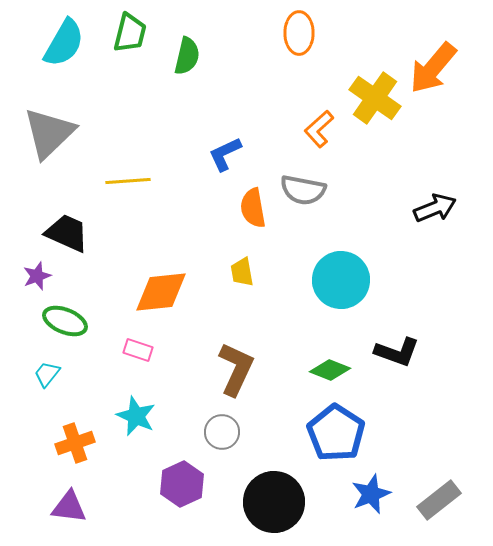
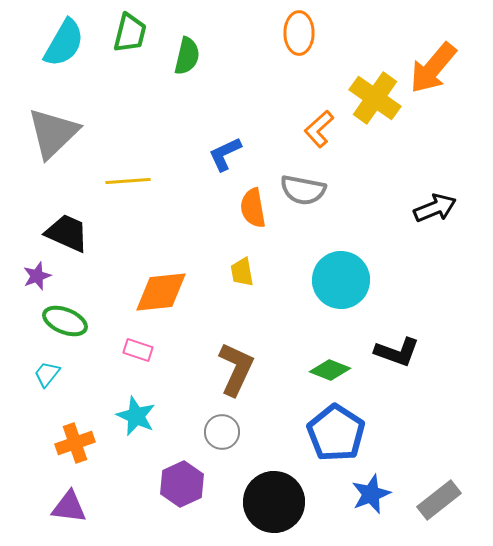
gray triangle: moved 4 px right
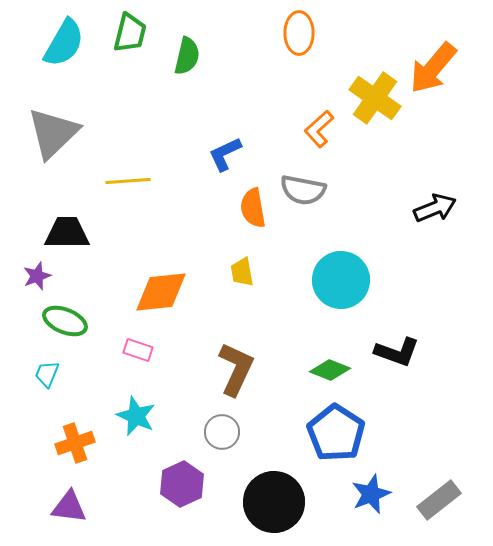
black trapezoid: rotated 24 degrees counterclockwise
cyan trapezoid: rotated 16 degrees counterclockwise
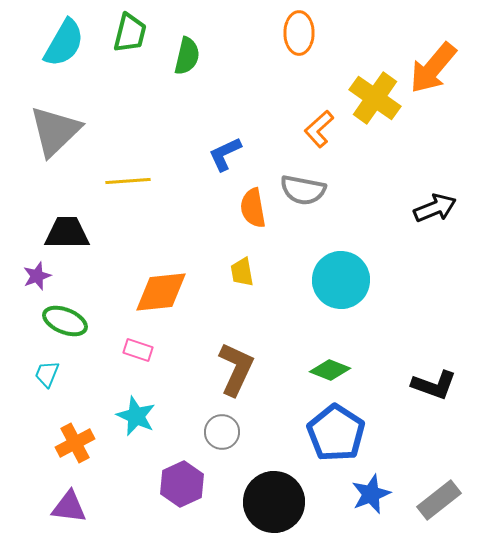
gray triangle: moved 2 px right, 2 px up
black L-shape: moved 37 px right, 33 px down
orange cross: rotated 9 degrees counterclockwise
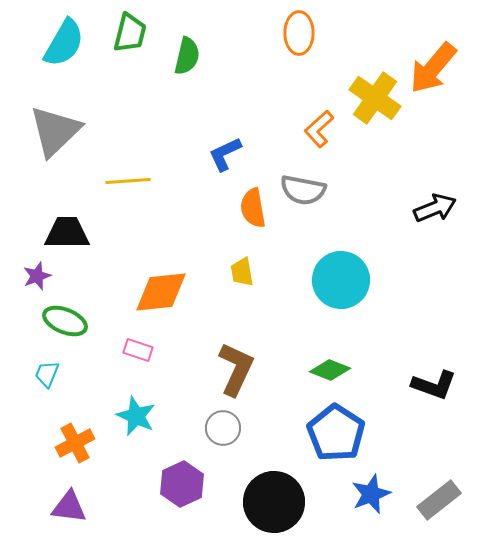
gray circle: moved 1 px right, 4 px up
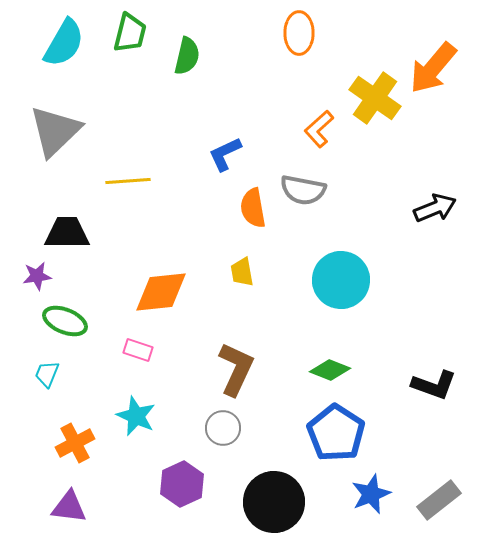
purple star: rotated 12 degrees clockwise
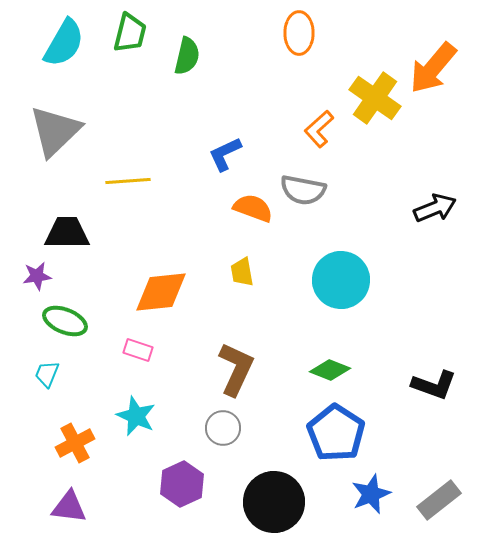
orange semicircle: rotated 120 degrees clockwise
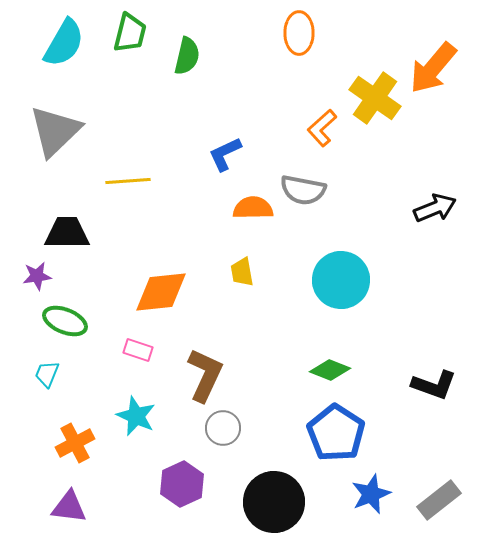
orange L-shape: moved 3 px right, 1 px up
orange semicircle: rotated 21 degrees counterclockwise
brown L-shape: moved 31 px left, 6 px down
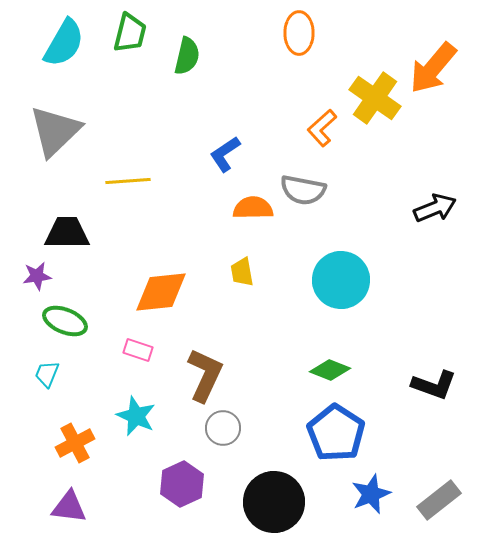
blue L-shape: rotated 9 degrees counterclockwise
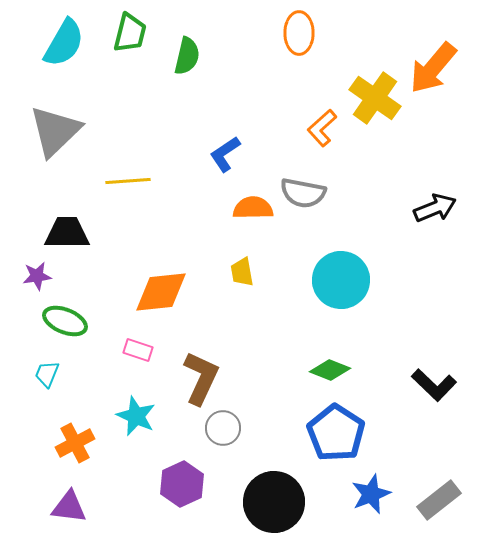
gray semicircle: moved 3 px down
brown L-shape: moved 4 px left, 3 px down
black L-shape: rotated 24 degrees clockwise
